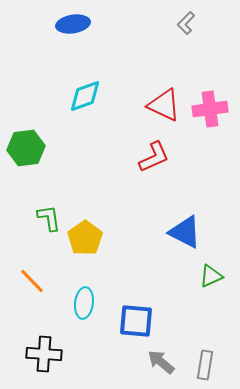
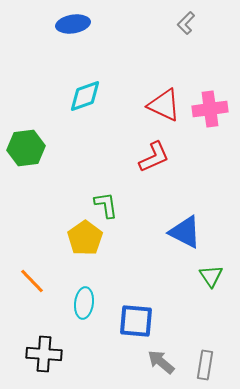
green L-shape: moved 57 px right, 13 px up
green triangle: rotated 40 degrees counterclockwise
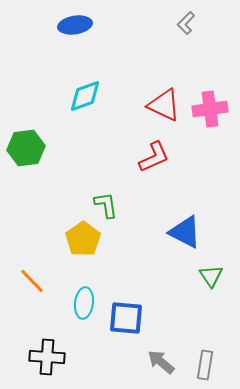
blue ellipse: moved 2 px right, 1 px down
yellow pentagon: moved 2 px left, 1 px down
blue square: moved 10 px left, 3 px up
black cross: moved 3 px right, 3 px down
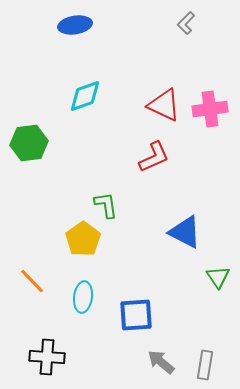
green hexagon: moved 3 px right, 5 px up
green triangle: moved 7 px right, 1 px down
cyan ellipse: moved 1 px left, 6 px up
blue square: moved 10 px right, 3 px up; rotated 9 degrees counterclockwise
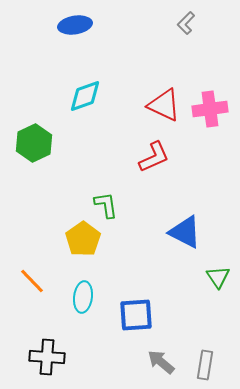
green hexagon: moved 5 px right; rotated 18 degrees counterclockwise
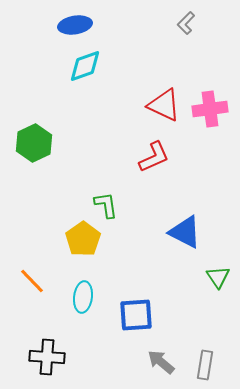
cyan diamond: moved 30 px up
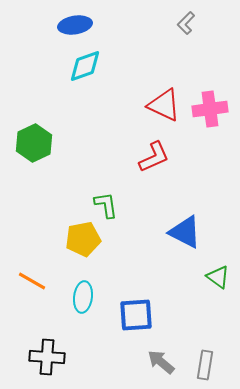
yellow pentagon: rotated 24 degrees clockwise
green triangle: rotated 20 degrees counterclockwise
orange line: rotated 16 degrees counterclockwise
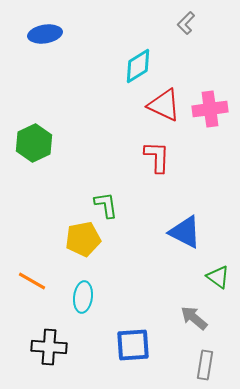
blue ellipse: moved 30 px left, 9 px down
cyan diamond: moved 53 px right; rotated 12 degrees counterclockwise
red L-shape: moved 3 px right; rotated 64 degrees counterclockwise
blue square: moved 3 px left, 30 px down
black cross: moved 2 px right, 10 px up
gray arrow: moved 33 px right, 44 px up
